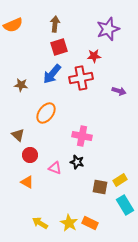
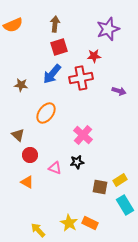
pink cross: moved 1 px right, 1 px up; rotated 30 degrees clockwise
black star: rotated 24 degrees counterclockwise
yellow arrow: moved 2 px left, 7 px down; rotated 14 degrees clockwise
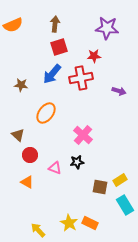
purple star: moved 1 px left, 1 px up; rotated 25 degrees clockwise
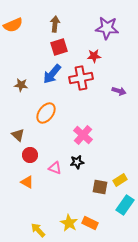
cyan rectangle: rotated 66 degrees clockwise
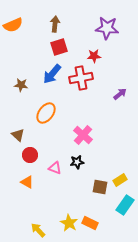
purple arrow: moved 1 px right, 3 px down; rotated 56 degrees counterclockwise
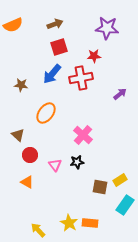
brown arrow: rotated 63 degrees clockwise
pink triangle: moved 3 px up; rotated 32 degrees clockwise
orange rectangle: rotated 21 degrees counterclockwise
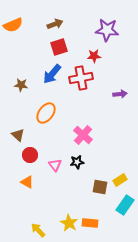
purple star: moved 2 px down
purple arrow: rotated 32 degrees clockwise
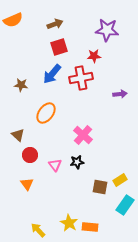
orange semicircle: moved 5 px up
orange triangle: moved 2 px down; rotated 24 degrees clockwise
orange rectangle: moved 4 px down
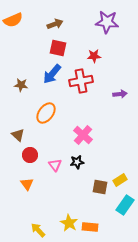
purple star: moved 8 px up
red square: moved 1 px left, 1 px down; rotated 30 degrees clockwise
red cross: moved 3 px down
